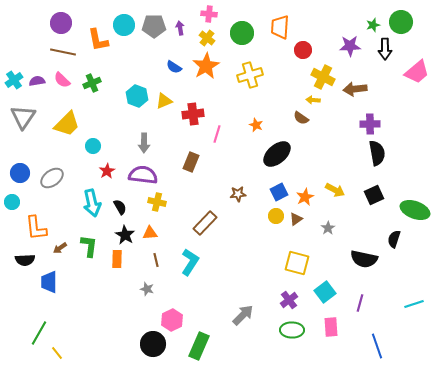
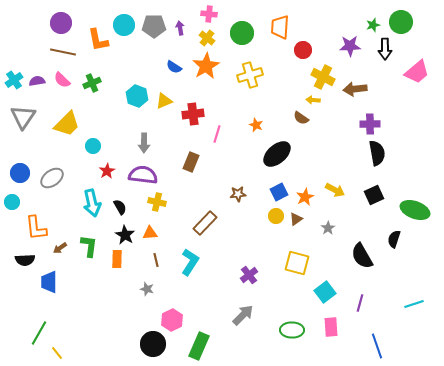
black semicircle at (364, 259): moved 2 px left, 3 px up; rotated 48 degrees clockwise
purple cross at (289, 300): moved 40 px left, 25 px up
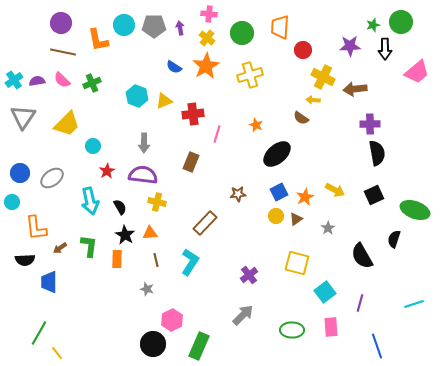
cyan arrow at (92, 203): moved 2 px left, 2 px up
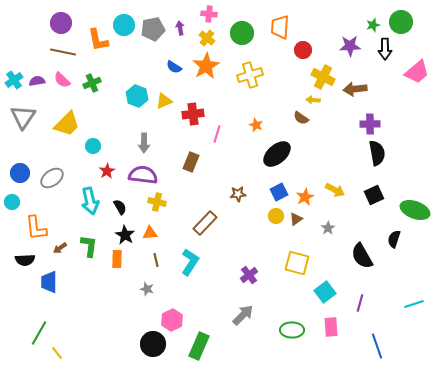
gray pentagon at (154, 26): moved 1 px left, 3 px down; rotated 10 degrees counterclockwise
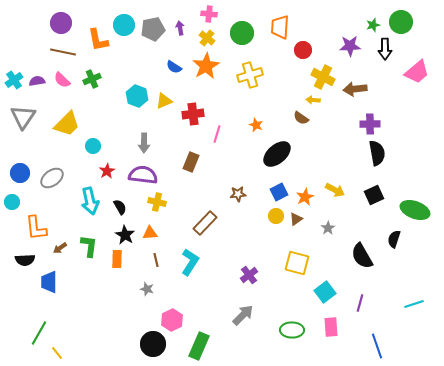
green cross at (92, 83): moved 4 px up
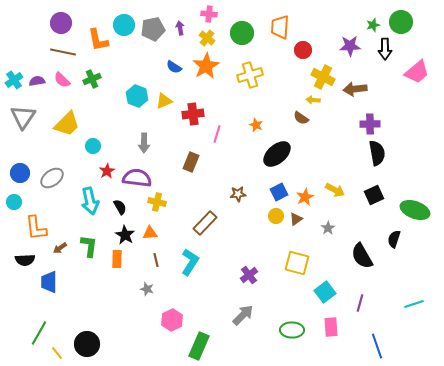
purple semicircle at (143, 175): moved 6 px left, 3 px down
cyan circle at (12, 202): moved 2 px right
black circle at (153, 344): moved 66 px left
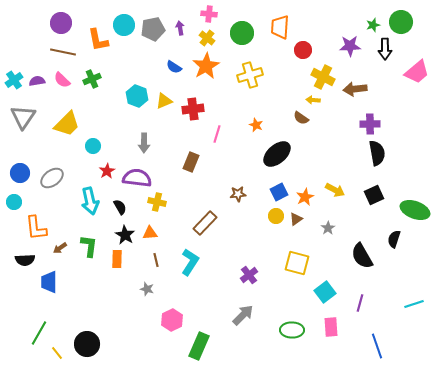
red cross at (193, 114): moved 5 px up
